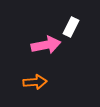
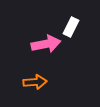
pink arrow: moved 1 px up
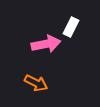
orange arrow: moved 1 px right, 1 px down; rotated 30 degrees clockwise
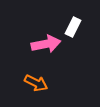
white rectangle: moved 2 px right
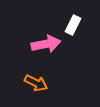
white rectangle: moved 2 px up
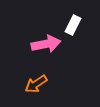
orange arrow: moved 1 px down; rotated 120 degrees clockwise
